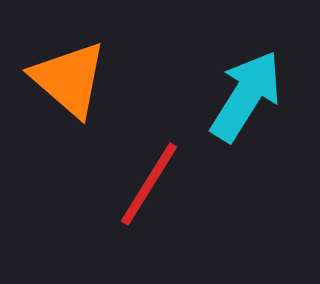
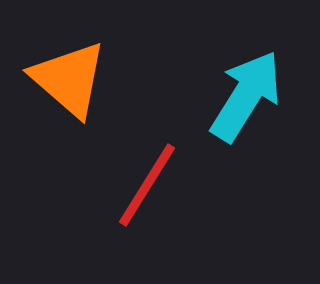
red line: moved 2 px left, 1 px down
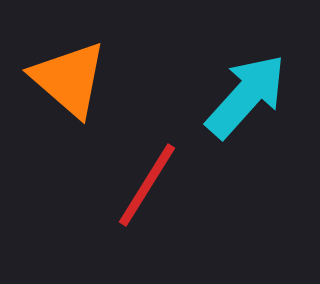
cyan arrow: rotated 10 degrees clockwise
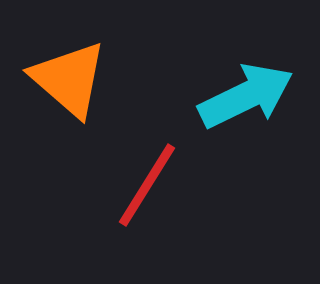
cyan arrow: rotated 22 degrees clockwise
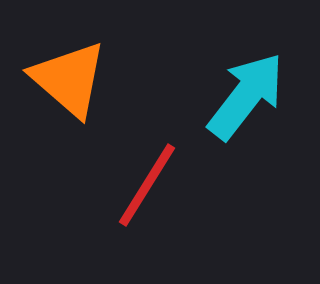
cyan arrow: rotated 26 degrees counterclockwise
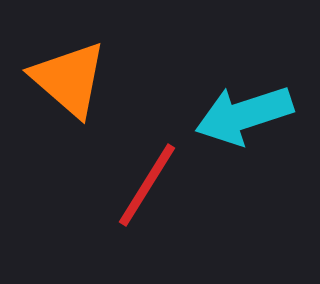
cyan arrow: moved 2 px left, 19 px down; rotated 146 degrees counterclockwise
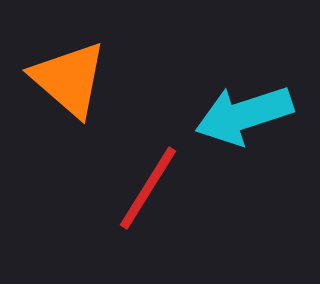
red line: moved 1 px right, 3 px down
